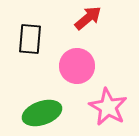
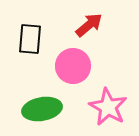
red arrow: moved 1 px right, 7 px down
pink circle: moved 4 px left
green ellipse: moved 4 px up; rotated 9 degrees clockwise
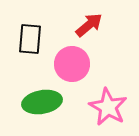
pink circle: moved 1 px left, 2 px up
green ellipse: moved 7 px up
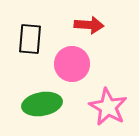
red arrow: rotated 44 degrees clockwise
green ellipse: moved 2 px down
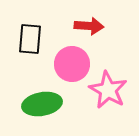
red arrow: moved 1 px down
pink star: moved 17 px up
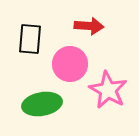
pink circle: moved 2 px left
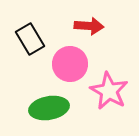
black rectangle: rotated 36 degrees counterclockwise
pink star: moved 1 px right, 1 px down
green ellipse: moved 7 px right, 4 px down
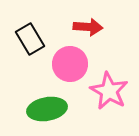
red arrow: moved 1 px left, 1 px down
green ellipse: moved 2 px left, 1 px down
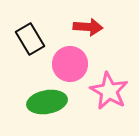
green ellipse: moved 7 px up
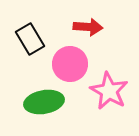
green ellipse: moved 3 px left
